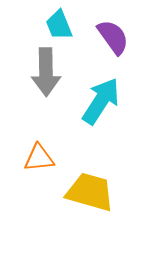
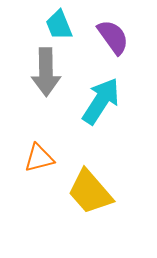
orange triangle: rotated 8 degrees counterclockwise
yellow trapezoid: rotated 147 degrees counterclockwise
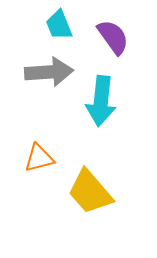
gray arrow: moved 3 px right; rotated 93 degrees counterclockwise
cyan arrow: rotated 153 degrees clockwise
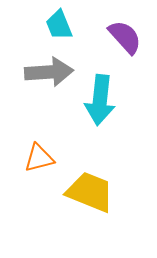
purple semicircle: moved 12 px right; rotated 6 degrees counterclockwise
cyan arrow: moved 1 px left, 1 px up
yellow trapezoid: rotated 153 degrees clockwise
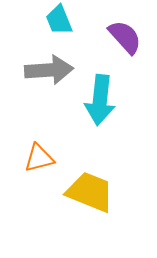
cyan trapezoid: moved 5 px up
gray arrow: moved 2 px up
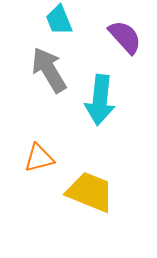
gray arrow: rotated 117 degrees counterclockwise
